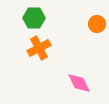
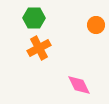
orange circle: moved 1 px left, 1 px down
pink diamond: moved 2 px down
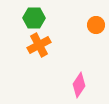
orange cross: moved 3 px up
pink diamond: rotated 60 degrees clockwise
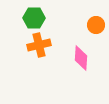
orange cross: rotated 15 degrees clockwise
pink diamond: moved 2 px right, 27 px up; rotated 30 degrees counterclockwise
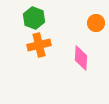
green hexagon: rotated 20 degrees clockwise
orange circle: moved 2 px up
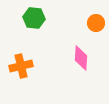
green hexagon: rotated 15 degrees counterclockwise
orange cross: moved 18 px left, 21 px down
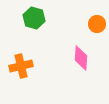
green hexagon: rotated 10 degrees clockwise
orange circle: moved 1 px right, 1 px down
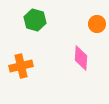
green hexagon: moved 1 px right, 2 px down
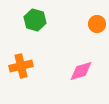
pink diamond: moved 13 px down; rotated 70 degrees clockwise
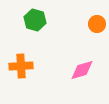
orange cross: rotated 10 degrees clockwise
pink diamond: moved 1 px right, 1 px up
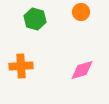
green hexagon: moved 1 px up
orange circle: moved 16 px left, 12 px up
